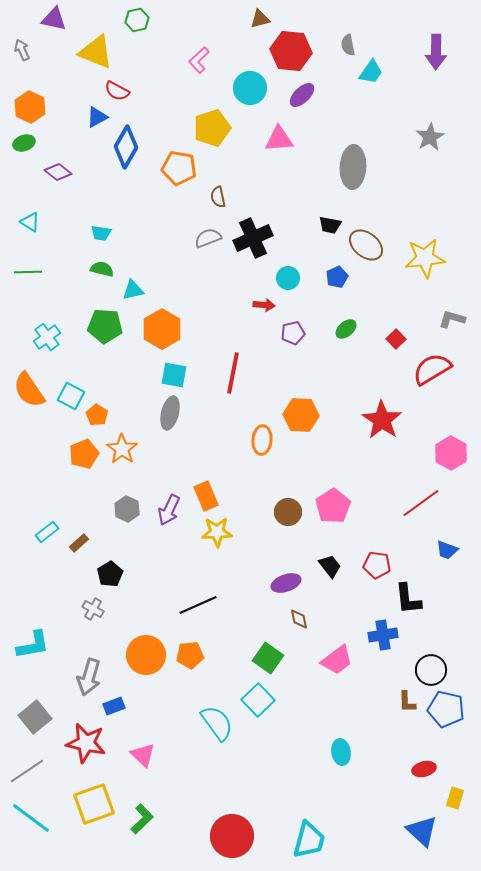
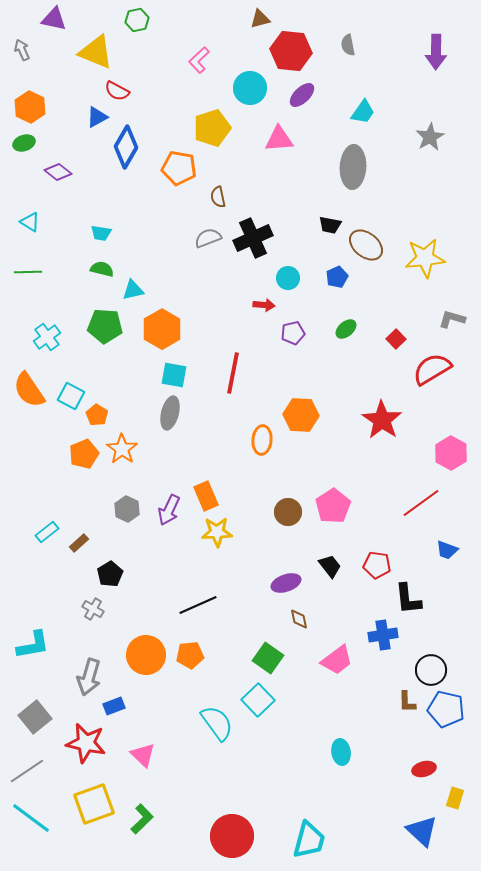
cyan trapezoid at (371, 72): moved 8 px left, 40 px down
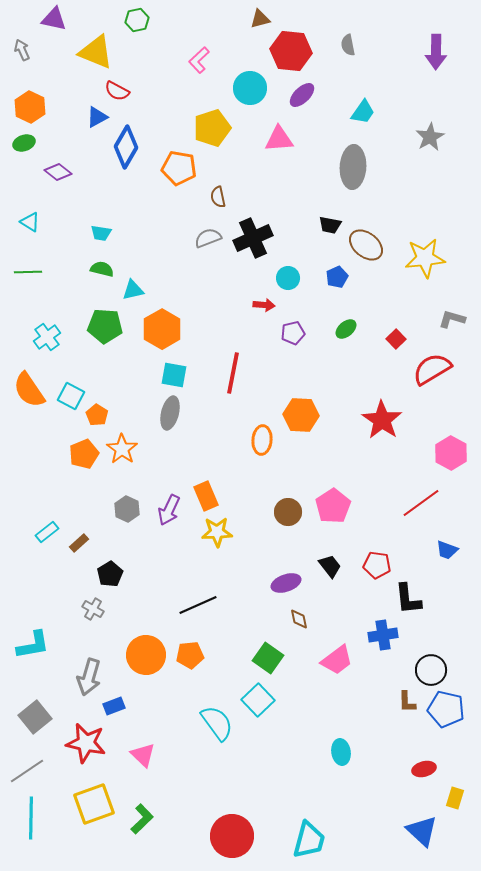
cyan line at (31, 818): rotated 54 degrees clockwise
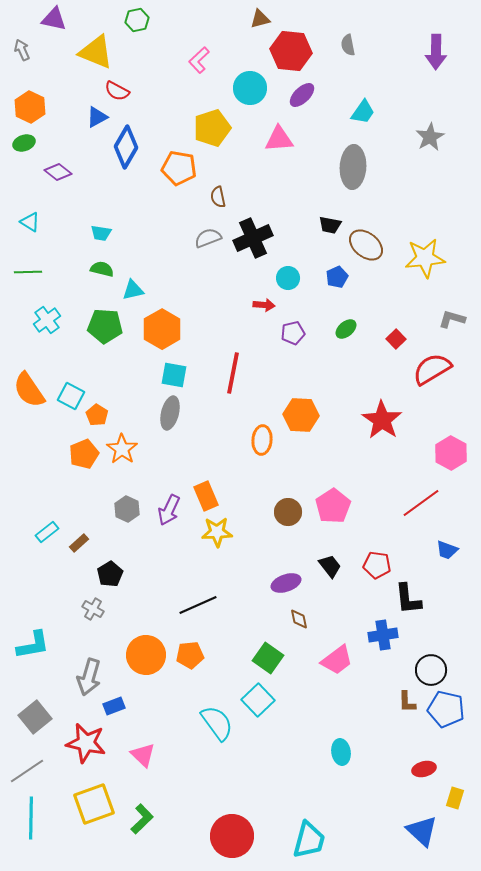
cyan cross at (47, 337): moved 17 px up
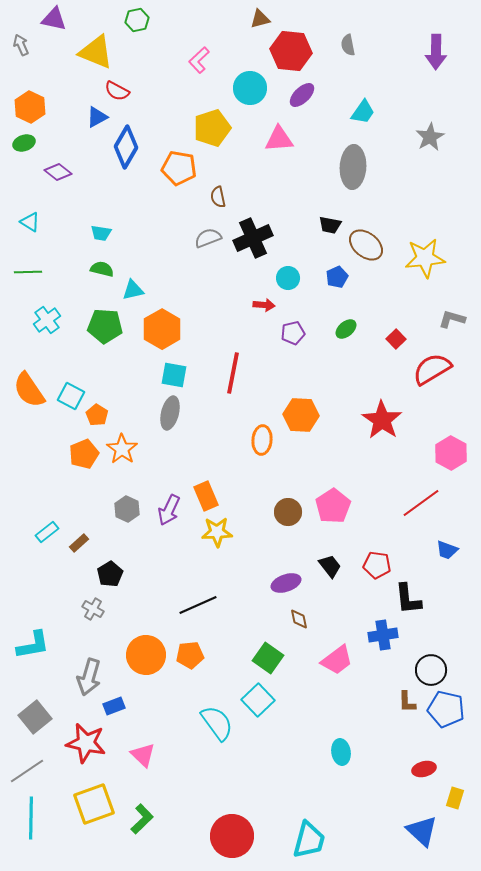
gray arrow at (22, 50): moved 1 px left, 5 px up
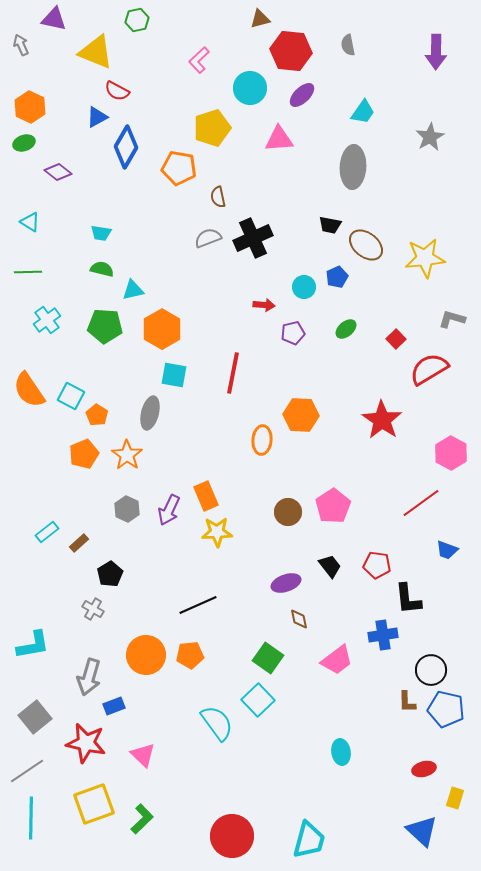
cyan circle at (288, 278): moved 16 px right, 9 px down
red semicircle at (432, 369): moved 3 px left
gray ellipse at (170, 413): moved 20 px left
orange star at (122, 449): moved 5 px right, 6 px down
